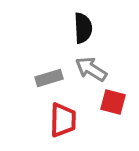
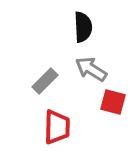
black semicircle: moved 1 px up
gray rectangle: moved 4 px left, 3 px down; rotated 28 degrees counterclockwise
red trapezoid: moved 6 px left, 7 px down
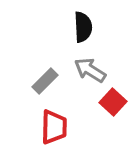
gray arrow: moved 1 px left, 1 px down
red square: rotated 28 degrees clockwise
red trapezoid: moved 3 px left
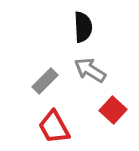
red square: moved 8 px down
red trapezoid: rotated 150 degrees clockwise
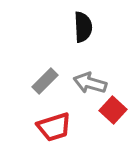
gray arrow: moved 13 px down; rotated 16 degrees counterclockwise
red trapezoid: rotated 78 degrees counterclockwise
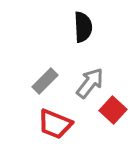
gray arrow: rotated 112 degrees clockwise
red trapezoid: moved 1 px right, 3 px up; rotated 39 degrees clockwise
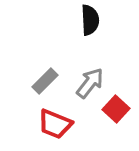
black semicircle: moved 7 px right, 7 px up
red square: moved 3 px right, 1 px up
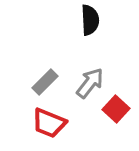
gray rectangle: moved 1 px down
red trapezoid: moved 6 px left, 1 px up
